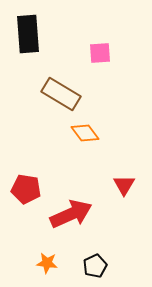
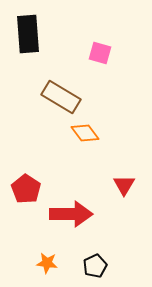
pink square: rotated 20 degrees clockwise
brown rectangle: moved 3 px down
red pentagon: rotated 24 degrees clockwise
red arrow: rotated 24 degrees clockwise
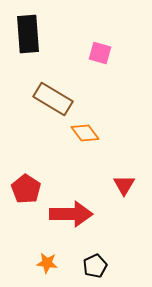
brown rectangle: moved 8 px left, 2 px down
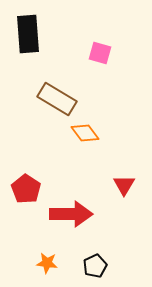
brown rectangle: moved 4 px right
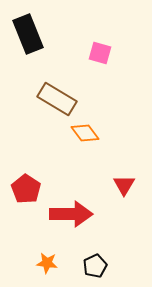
black rectangle: rotated 18 degrees counterclockwise
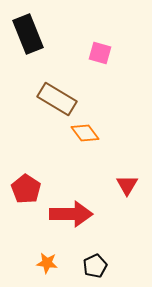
red triangle: moved 3 px right
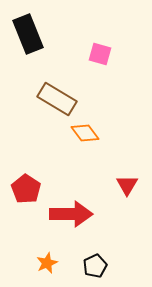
pink square: moved 1 px down
orange star: rotated 30 degrees counterclockwise
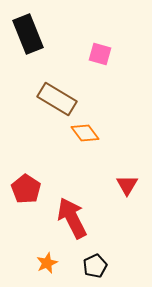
red arrow: moved 1 px right, 4 px down; rotated 117 degrees counterclockwise
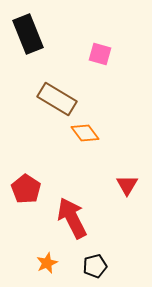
black pentagon: rotated 10 degrees clockwise
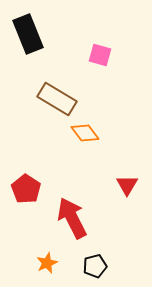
pink square: moved 1 px down
